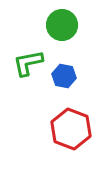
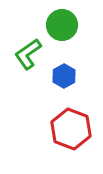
green L-shape: moved 9 px up; rotated 24 degrees counterclockwise
blue hexagon: rotated 20 degrees clockwise
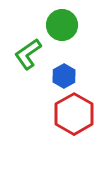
red hexagon: moved 3 px right, 15 px up; rotated 9 degrees clockwise
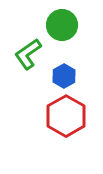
red hexagon: moved 8 px left, 2 px down
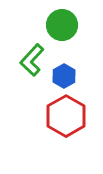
green L-shape: moved 4 px right, 6 px down; rotated 12 degrees counterclockwise
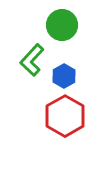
red hexagon: moved 1 px left
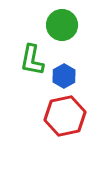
green L-shape: rotated 32 degrees counterclockwise
red hexagon: rotated 18 degrees clockwise
